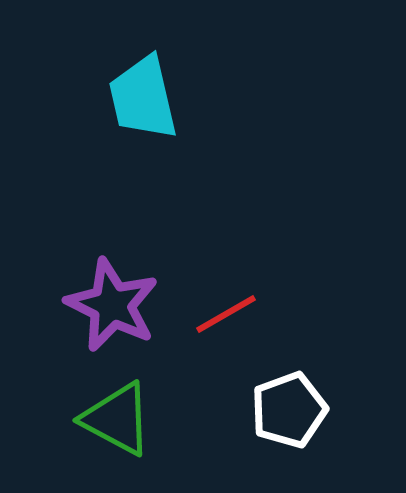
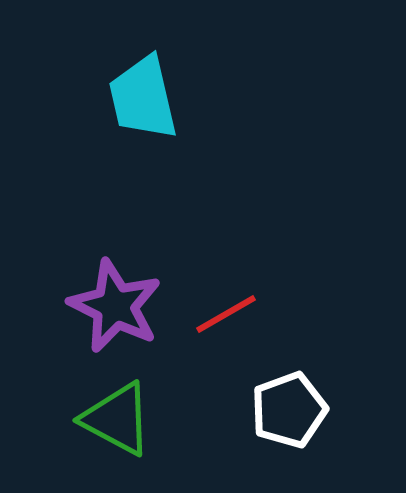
purple star: moved 3 px right, 1 px down
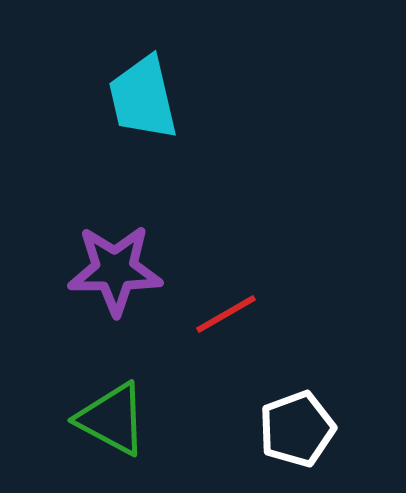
purple star: moved 36 px up; rotated 26 degrees counterclockwise
white pentagon: moved 8 px right, 19 px down
green triangle: moved 5 px left
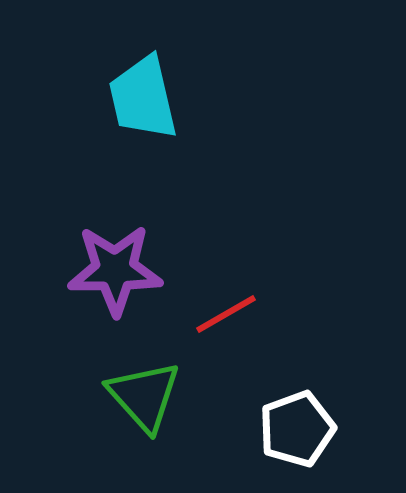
green triangle: moved 32 px right, 23 px up; rotated 20 degrees clockwise
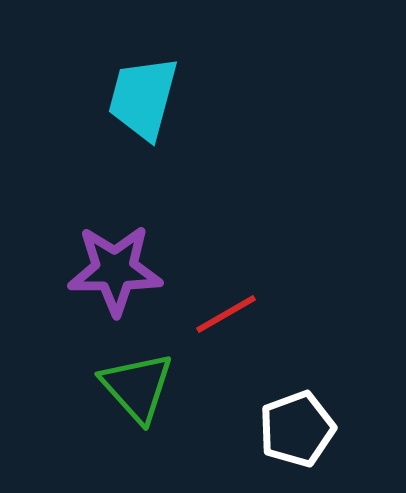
cyan trapezoid: rotated 28 degrees clockwise
green triangle: moved 7 px left, 9 px up
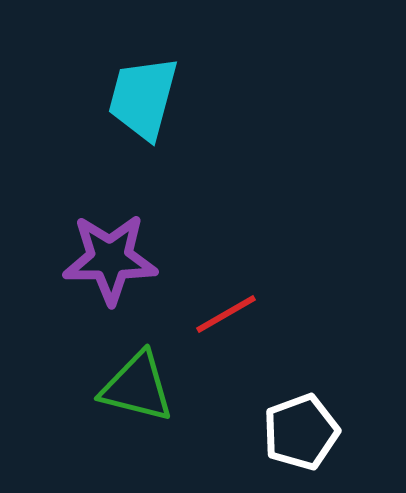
purple star: moved 5 px left, 11 px up
green triangle: rotated 34 degrees counterclockwise
white pentagon: moved 4 px right, 3 px down
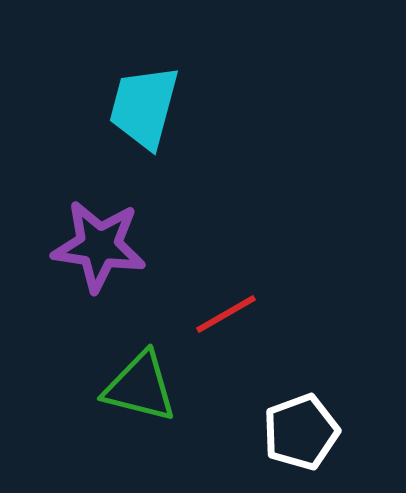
cyan trapezoid: moved 1 px right, 9 px down
purple star: moved 11 px left, 13 px up; rotated 8 degrees clockwise
green triangle: moved 3 px right
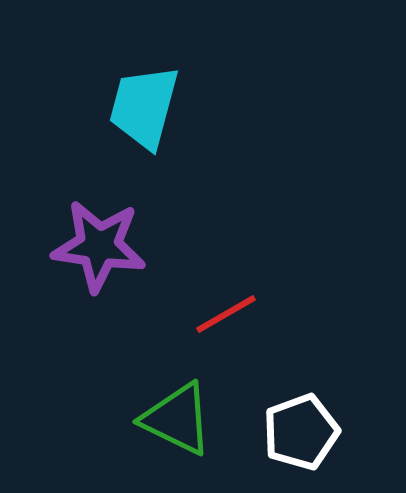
green triangle: moved 37 px right, 32 px down; rotated 12 degrees clockwise
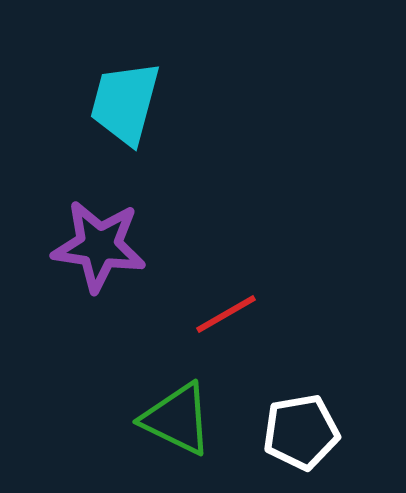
cyan trapezoid: moved 19 px left, 4 px up
white pentagon: rotated 10 degrees clockwise
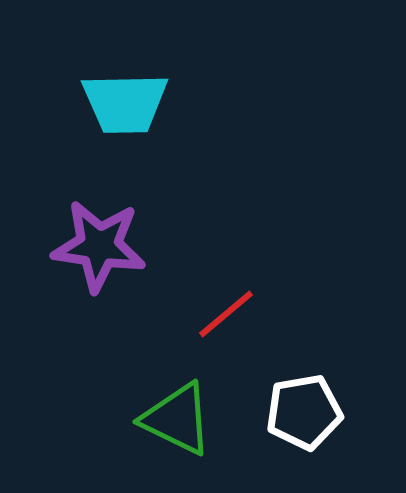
cyan trapezoid: rotated 106 degrees counterclockwise
red line: rotated 10 degrees counterclockwise
white pentagon: moved 3 px right, 20 px up
